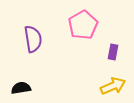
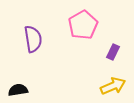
purple rectangle: rotated 14 degrees clockwise
black semicircle: moved 3 px left, 2 px down
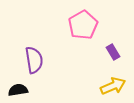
purple semicircle: moved 1 px right, 21 px down
purple rectangle: rotated 56 degrees counterclockwise
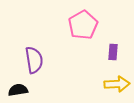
purple rectangle: rotated 35 degrees clockwise
yellow arrow: moved 4 px right, 2 px up; rotated 20 degrees clockwise
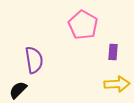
pink pentagon: rotated 12 degrees counterclockwise
black semicircle: rotated 36 degrees counterclockwise
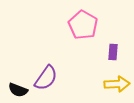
purple semicircle: moved 12 px right, 18 px down; rotated 44 degrees clockwise
black semicircle: rotated 114 degrees counterclockwise
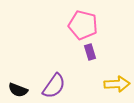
pink pentagon: rotated 16 degrees counterclockwise
purple rectangle: moved 23 px left; rotated 21 degrees counterclockwise
purple semicircle: moved 8 px right, 8 px down
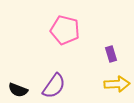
pink pentagon: moved 18 px left, 5 px down
purple rectangle: moved 21 px right, 2 px down
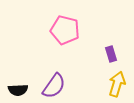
yellow arrow: rotated 70 degrees counterclockwise
black semicircle: rotated 24 degrees counterclockwise
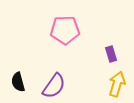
pink pentagon: rotated 16 degrees counterclockwise
black semicircle: moved 8 px up; rotated 78 degrees clockwise
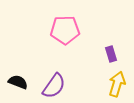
black semicircle: rotated 126 degrees clockwise
